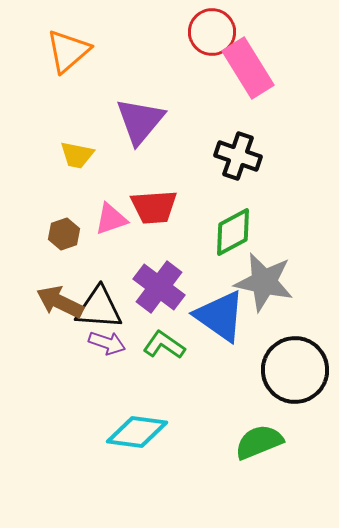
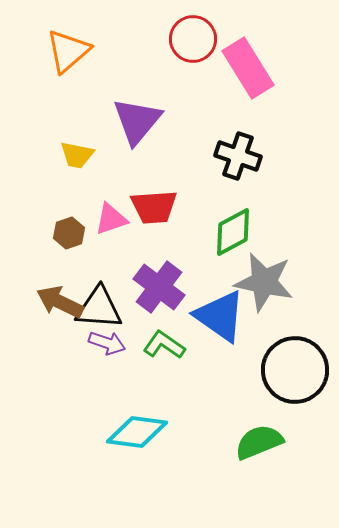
red circle: moved 19 px left, 7 px down
purple triangle: moved 3 px left
brown hexagon: moved 5 px right, 1 px up
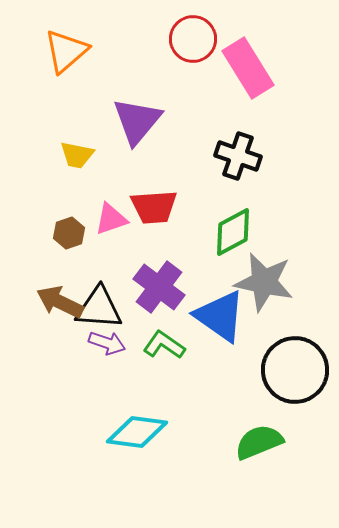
orange triangle: moved 2 px left
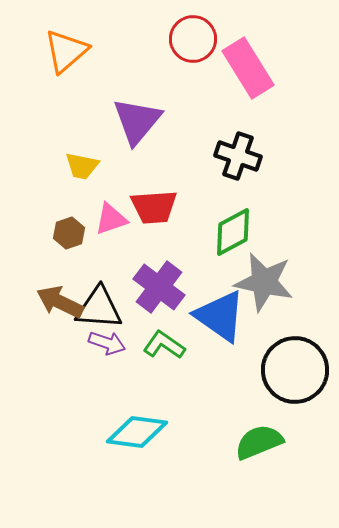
yellow trapezoid: moved 5 px right, 11 px down
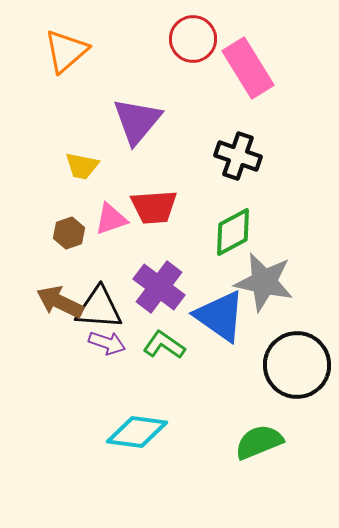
black circle: moved 2 px right, 5 px up
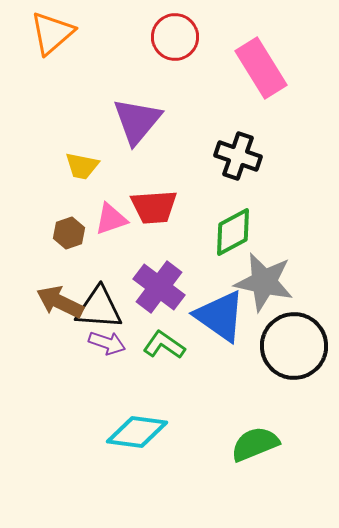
red circle: moved 18 px left, 2 px up
orange triangle: moved 14 px left, 18 px up
pink rectangle: moved 13 px right
black circle: moved 3 px left, 19 px up
green semicircle: moved 4 px left, 2 px down
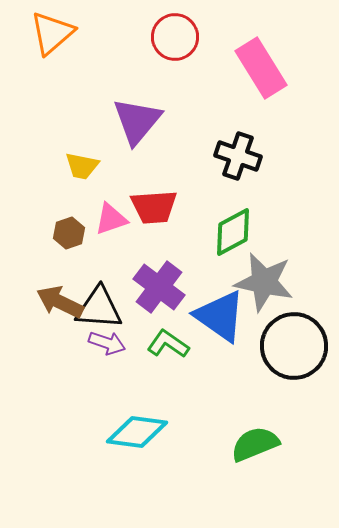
green L-shape: moved 4 px right, 1 px up
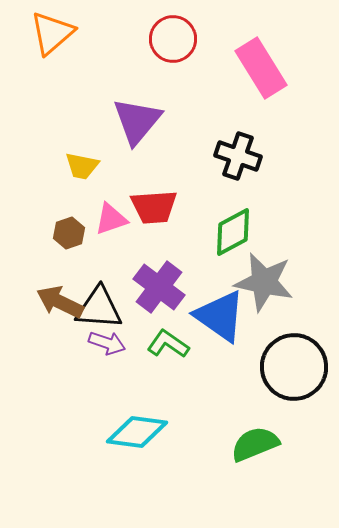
red circle: moved 2 px left, 2 px down
black circle: moved 21 px down
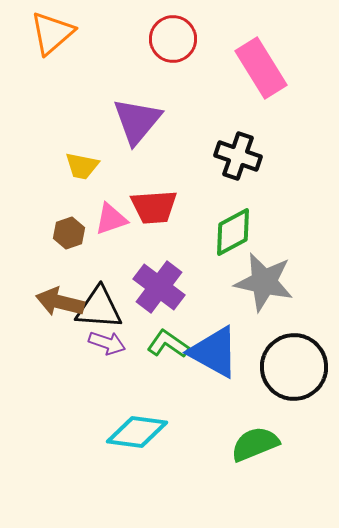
brown arrow: rotated 12 degrees counterclockwise
blue triangle: moved 6 px left, 36 px down; rotated 6 degrees counterclockwise
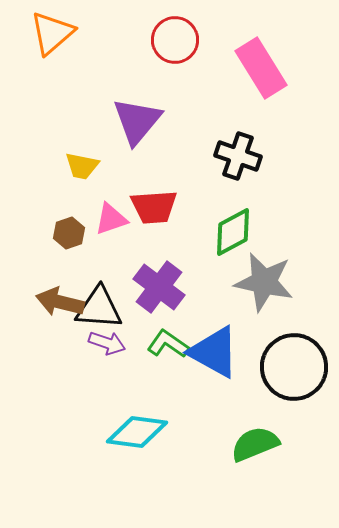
red circle: moved 2 px right, 1 px down
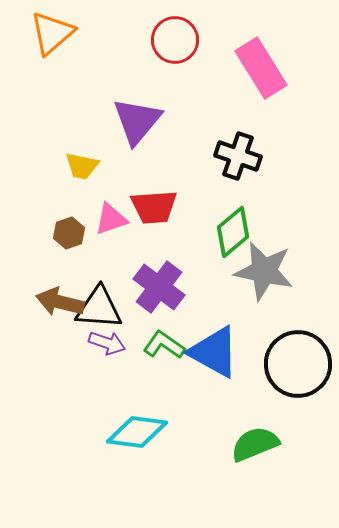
green diamond: rotated 12 degrees counterclockwise
gray star: moved 11 px up
green L-shape: moved 4 px left, 1 px down
black circle: moved 4 px right, 3 px up
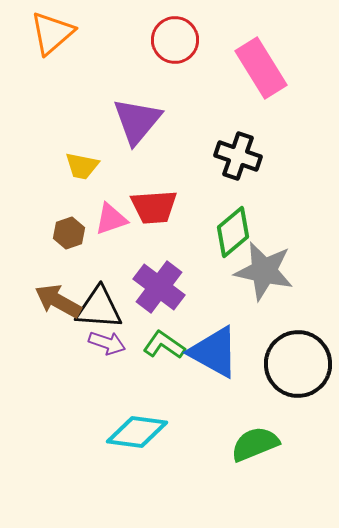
brown arrow: moved 2 px left, 1 px up; rotated 15 degrees clockwise
